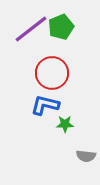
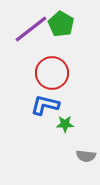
green pentagon: moved 3 px up; rotated 20 degrees counterclockwise
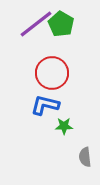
purple line: moved 5 px right, 5 px up
green star: moved 1 px left, 2 px down
gray semicircle: moved 1 px left, 1 px down; rotated 78 degrees clockwise
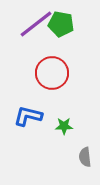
green pentagon: rotated 20 degrees counterclockwise
blue L-shape: moved 17 px left, 11 px down
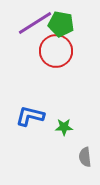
purple line: moved 1 px left, 1 px up; rotated 6 degrees clockwise
red circle: moved 4 px right, 22 px up
blue L-shape: moved 2 px right
green star: moved 1 px down
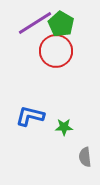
green pentagon: rotated 20 degrees clockwise
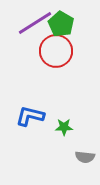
gray semicircle: rotated 78 degrees counterclockwise
